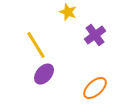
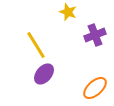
purple cross: rotated 15 degrees clockwise
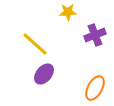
yellow star: rotated 24 degrees counterclockwise
yellow line: moved 1 px left, 1 px up; rotated 16 degrees counterclockwise
orange ellipse: rotated 20 degrees counterclockwise
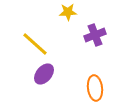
orange ellipse: rotated 35 degrees counterclockwise
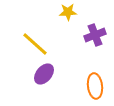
orange ellipse: moved 2 px up
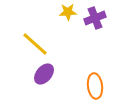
purple cross: moved 17 px up
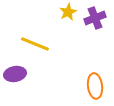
yellow star: rotated 24 degrees counterclockwise
yellow line: rotated 20 degrees counterclockwise
purple ellipse: moved 29 px left; rotated 40 degrees clockwise
